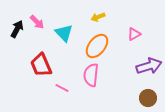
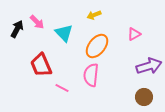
yellow arrow: moved 4 px left, 2 px up
brown circle: moved 4 px left, 1 px up
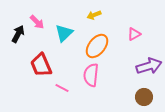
black arrow: moved 1 px right, 5 px down
cyan triangle: rotated 30 degrees clockwise
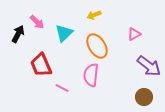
orange ellipse: rotated 70 degrees counterclockwise
purple arrow: rotated 55 degrees clockwise
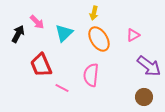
yellow arrow: moved 2 px up; rotated 56 degrees counterclockwise
pink triangle: moved 1 px left, 1 px down
orange ellipse: moved 2 px right, 7 px up
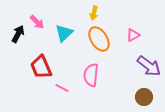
red trapezoid: moved 2 px down
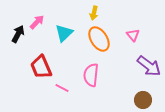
pink arrow: rotated 91 degrees counterclockwise
pink triangle: rotated 40 degrees counterclockwise
brown circle: moved 1 px left, 3 px down
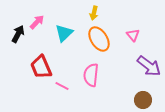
pink line: moved 2 px up
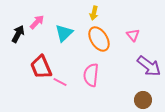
pink line: moved 2 px left, 4 px up
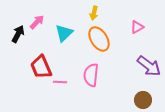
pink triangle: moved 4 px right, 8 px up; rotated 40 degrees clockwise
pink line: rotated 24 degrees counterclockwise
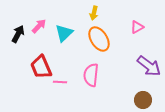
pink arrow: moved 2 px right, 4 px down
